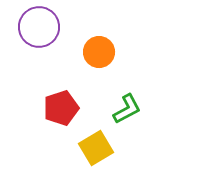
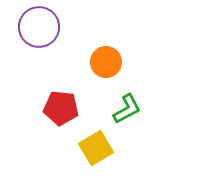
orange circle: moved 7 px right, 10 px down
red pentagon: rotated 24 degrees clockwise
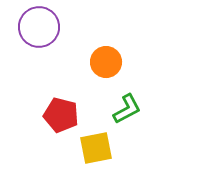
red pentagon: moved 7 px down; rotated 8 degrees clockwise
yellow square: rotated 20 degrees clockwise
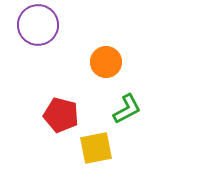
purple circle: moved 1 px left, 2 px up
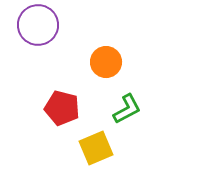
red pentagon: moved 1 px right, 7 px up
yellow square: rotated 12 degrees counterclockwise
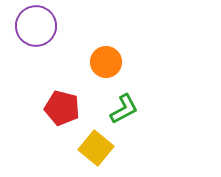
purple circle: moved 2 px left, 1 px down
green L-shape: moved 3 px left
yellow square: rotated 28 degrees counterclockwise
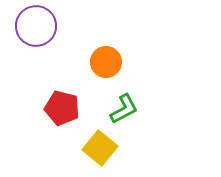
yellow square: moved 4 px right
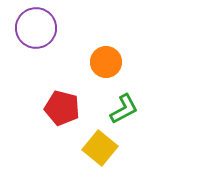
purple circle: moved 2 px down
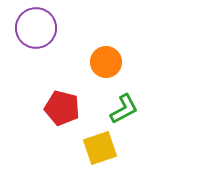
yellow square: rotated 32 degrees clockwise
